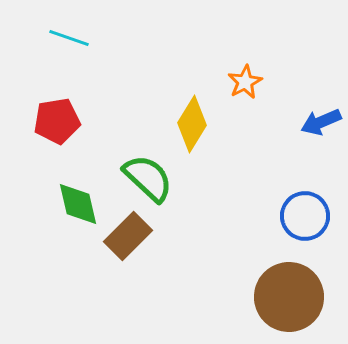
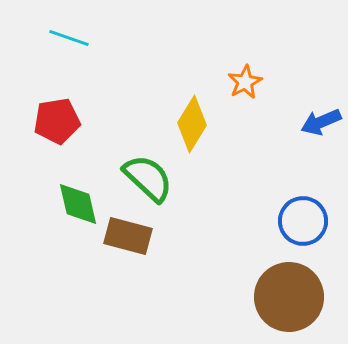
blue circle: moved 2 px left, 5 px down
brown rectangle: rotated 60 degrees clockwise
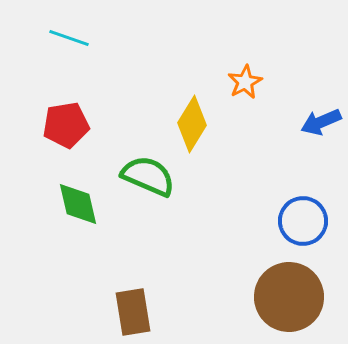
red pentagon: moved 9 px right, 4 px down
green semicircle: moved 2 px up; rotated 20 degrees counterclockwise
brown rectangle: moved 5 px right, 76 px down; rotated 66 degrees clockwise
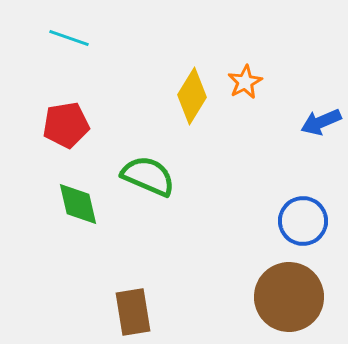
yellow diamond: moved 28 px up
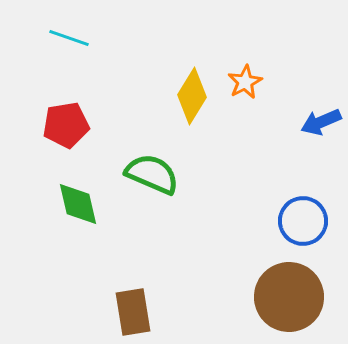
green semicircle: moved 4 px right, 2 px up
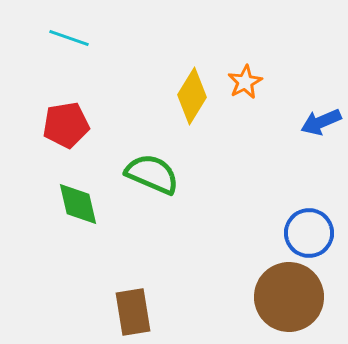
blue circle: moved 6 px right, 12 px down
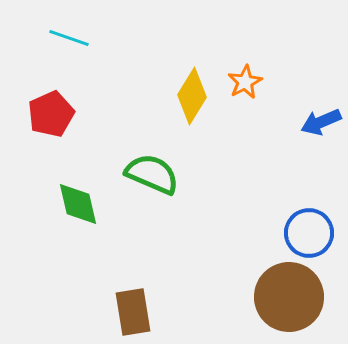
red pentagon: moved 15 px left, 11 px up; rotated 15 degrees counterclockwise
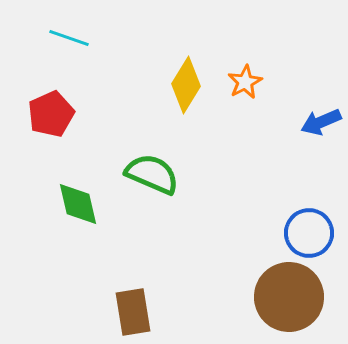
yellow diamond: moved 6 px left, 11 px up
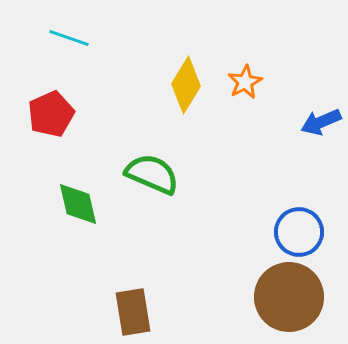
blue circle: moved 10 px left, 1 px up
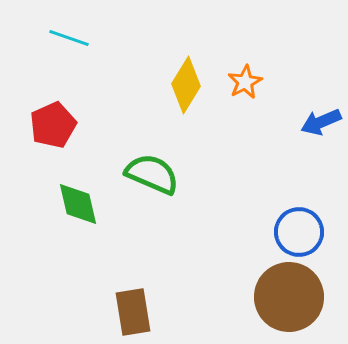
red pentagon: moved 2 px right, 11 px down
